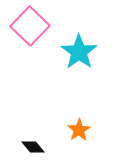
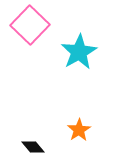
pink square: moved 1 px up
cyan star: rotated 6 degrees clockwise
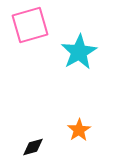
pink square: rotated 30 degrees clockwise
black diamond: rotated 65 degrees counterclockwise
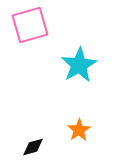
cyan star: moved 13 px down
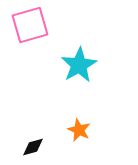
orange star: rotated 15 degrees counterclockwise
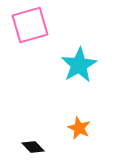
orange star: moved 2 px up
black diamond: rotated 60 degrees clockwise
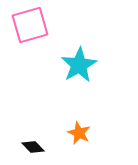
orange star: moved 5 px down
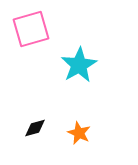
pink square: moved 1 px right, 4 px down
black diamond: moved 2 px right, 19 px up; rotated 60 degrees counterclockwise
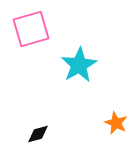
black diamond: moved 3 px right, 6 px down
orange star: moved 37 px right, 10 px up
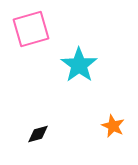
cyan star: rotated 6 degrees counterclockwise
orange star: moved 3 px left, 3 px down
